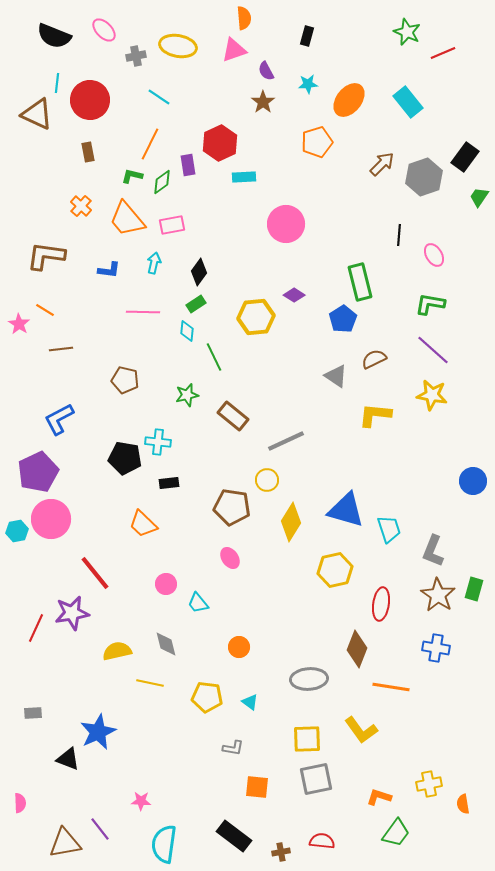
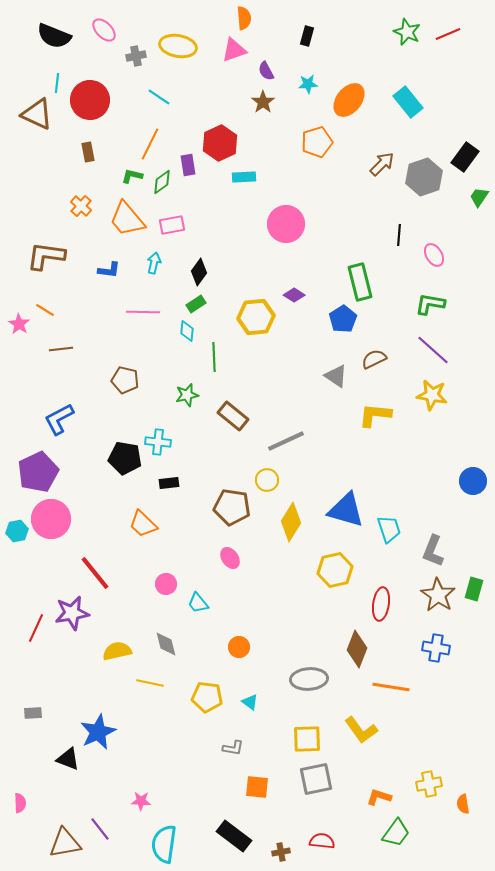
red line at (443, 53): moved 5 px right, 19 px up
green line at (214, 357): rotated 24 degrees clockwise
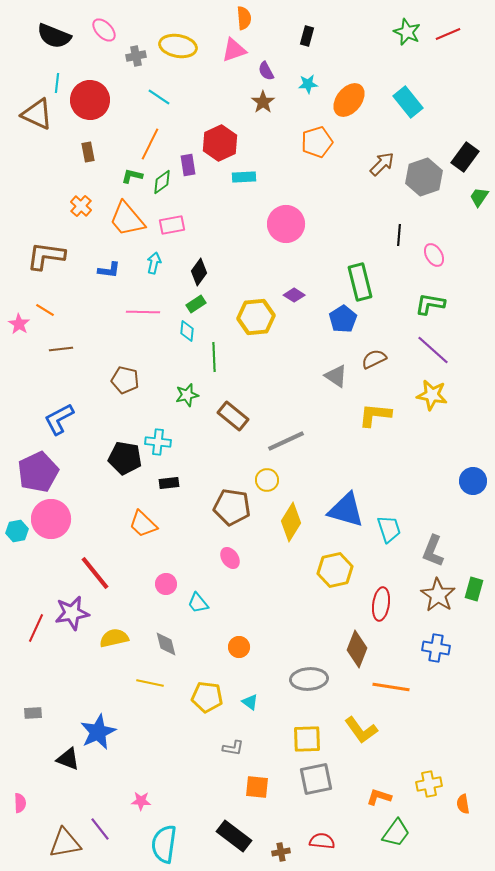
yellow semicircle at (117, 651): moved 3 px left, 13 px up
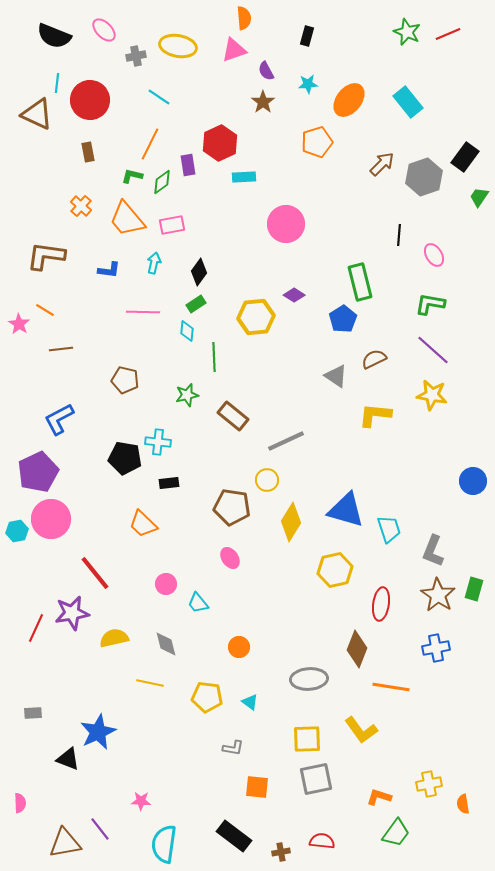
blue cross at (436, 648): rotated 20 degrees counterclockwise
